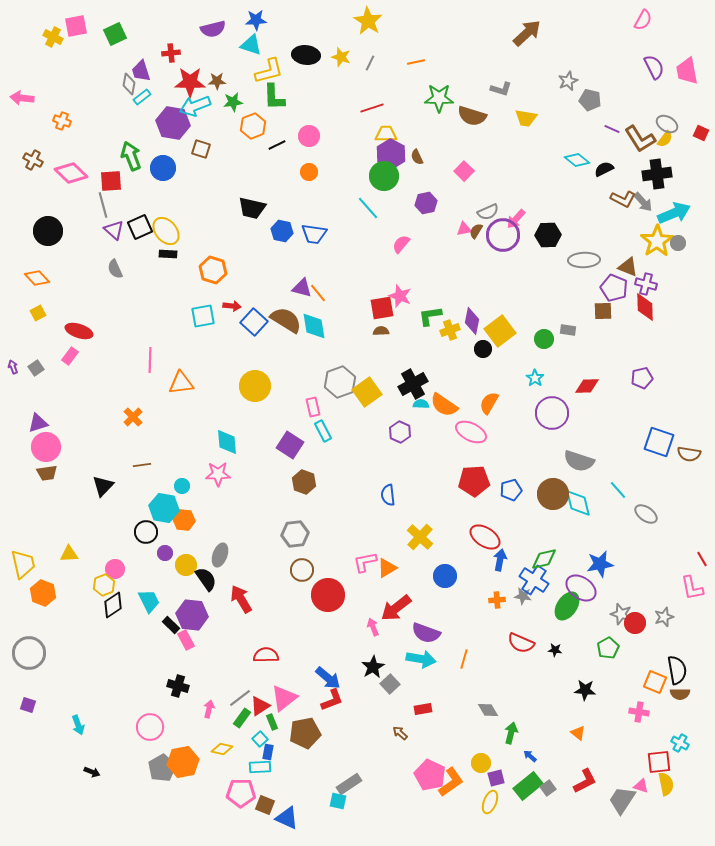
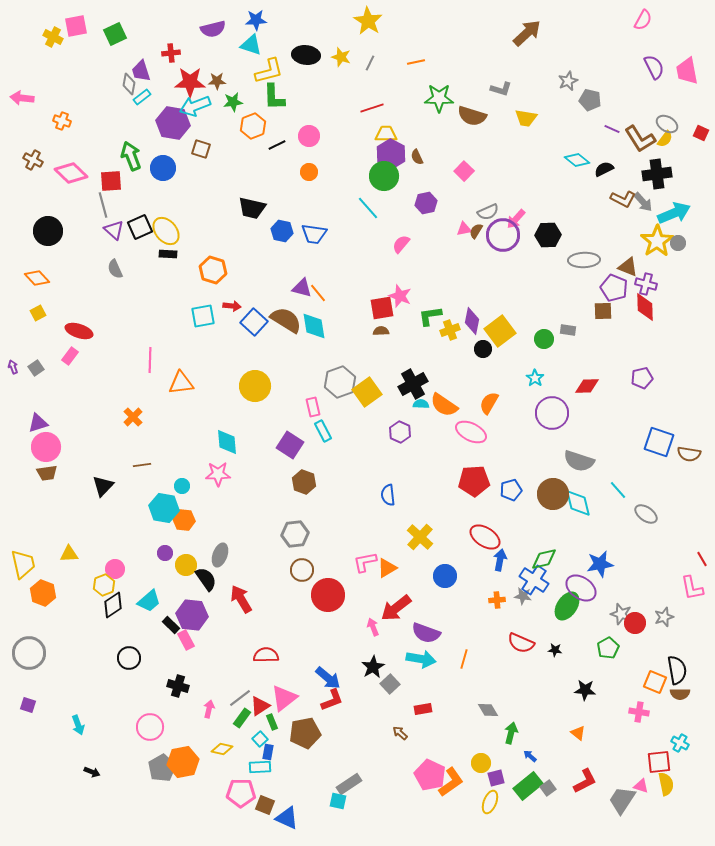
black circle at (146, 532): moved 17 px left, 126 px down
cyan trapezoid at (149, 601): rotated 75 degrees clockwise
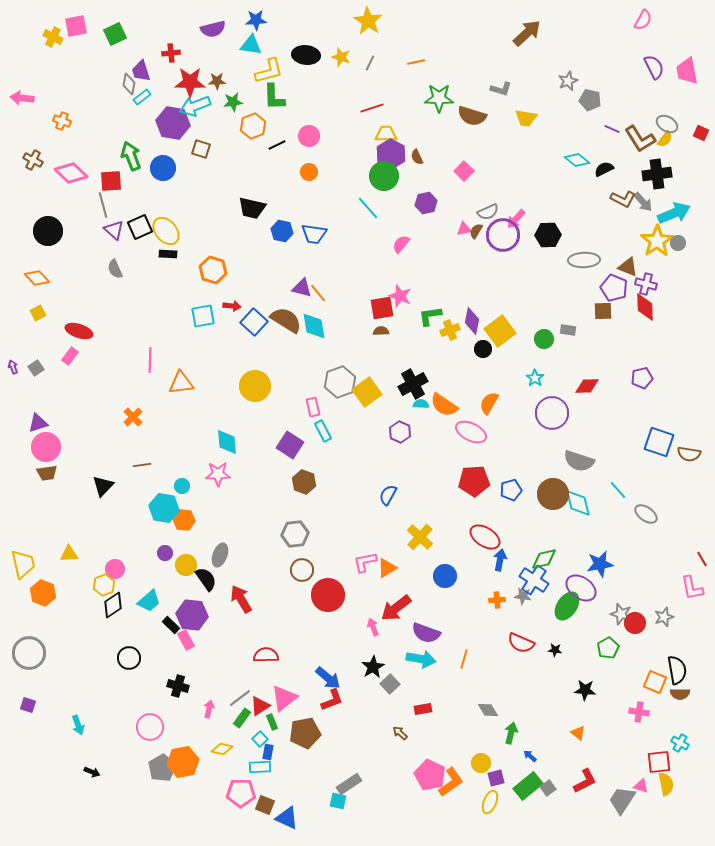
cyan triangle at (251, 45): rotated 10 degrees counterclockwise
blue semicircle at (388, 495): rotated 35 degrees clockwise
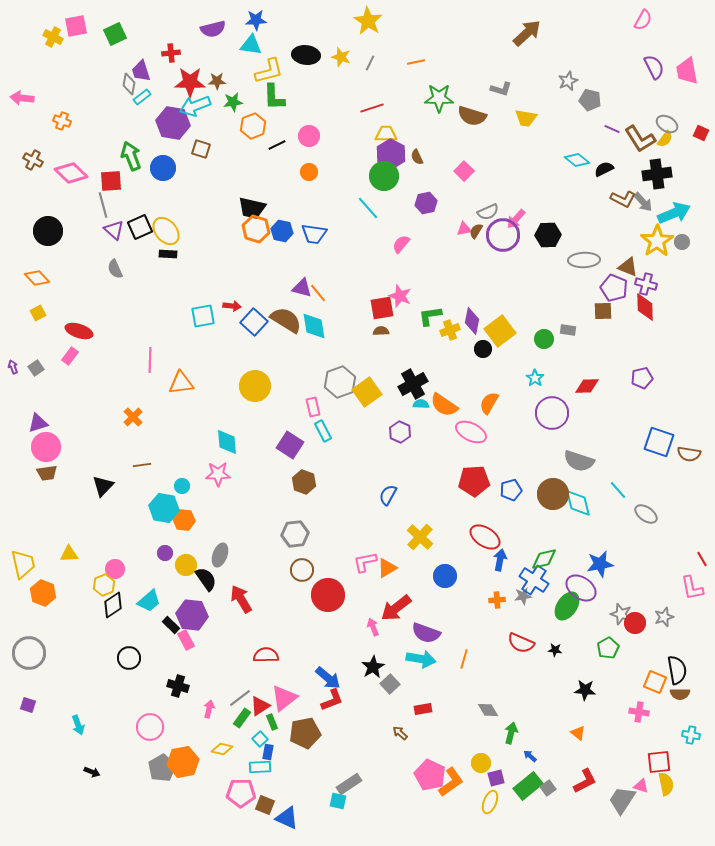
gray circle at (678, 243): moved 4 px right, 1 px up
orange hexagon at (213, 270): moved 43 px right, 41 px up
gray star at (523, 596): rotated 18 degrees counterclockwise
cyan cross at (680, 743): moved 11 px right, 8 px up; rotated 18 degrees counterclockwise
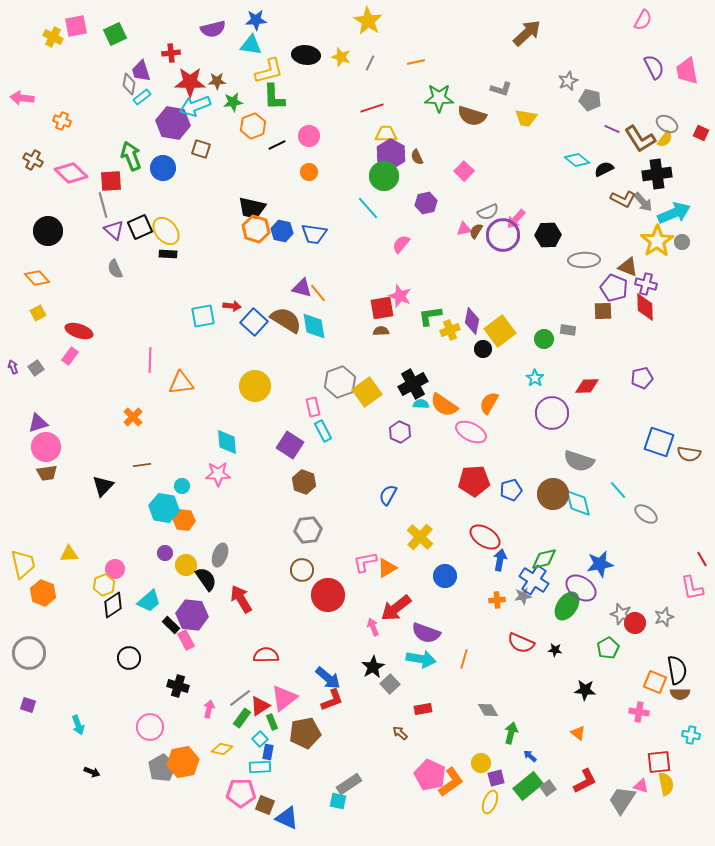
gray hexagon at (295, 534): moved 13 px right, 4 px up
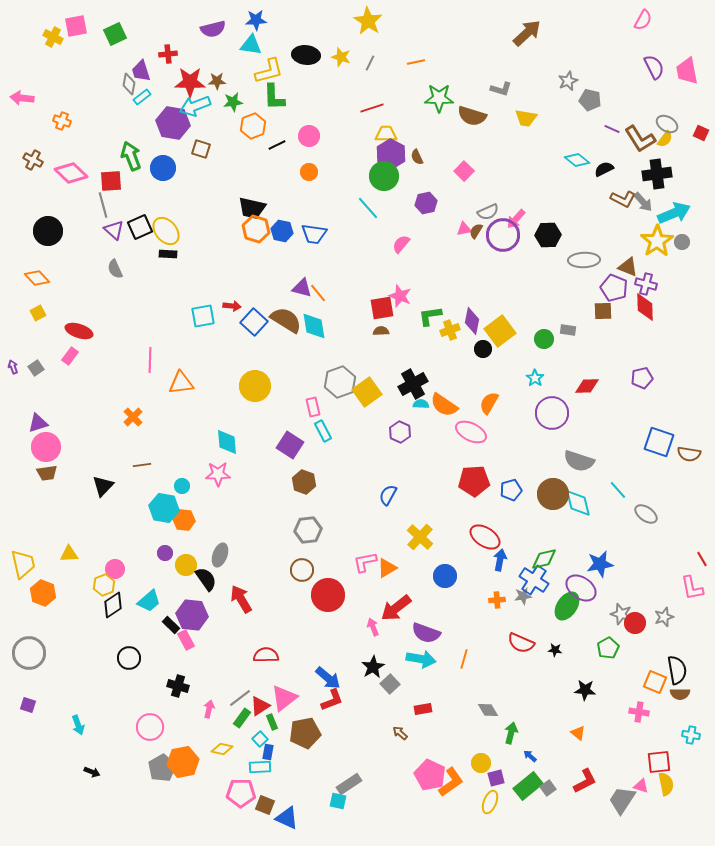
red cross at (171, 53): moved 3 px left, 1 px down
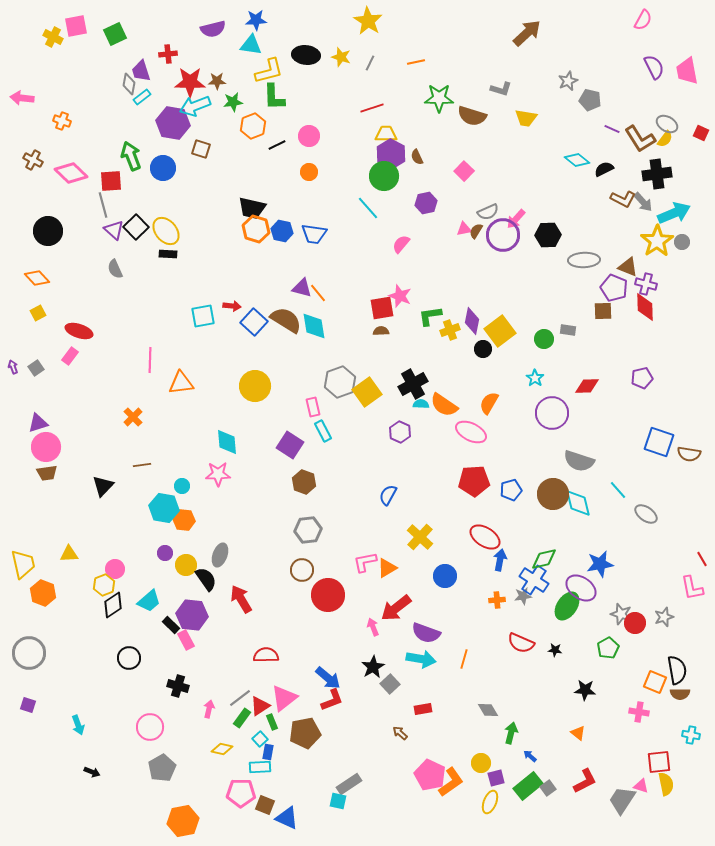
black square at (140, 227): moved 4 px left; rotated 20 degrees counterclockwise
orange hexagon at (183, 762): moved 59 px down
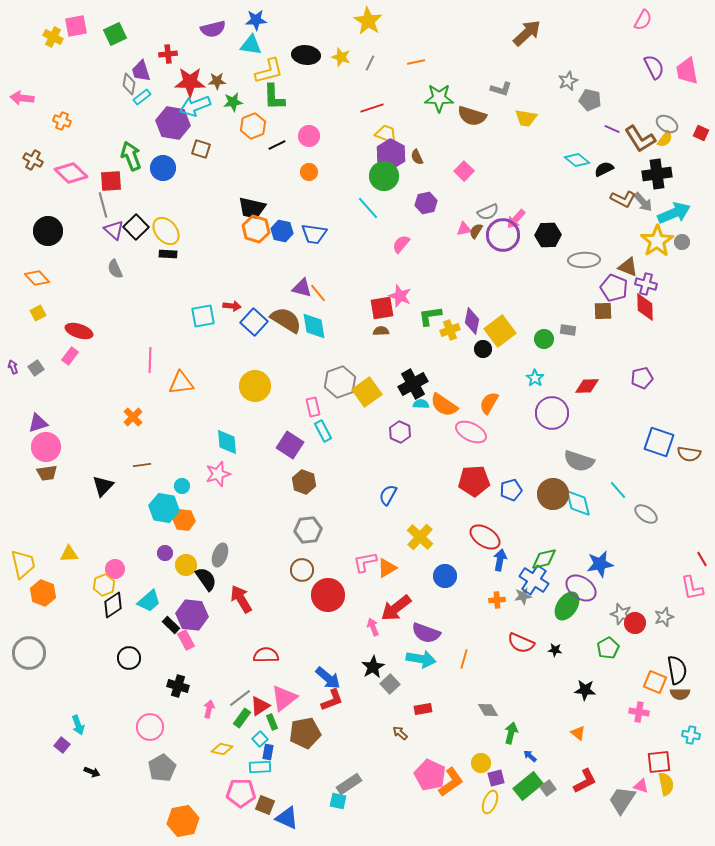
yellow trapezoid at (386, 134): rotated 20 degrees clockwise
pink star at (218, 474): rotated 15 degrees counterclockwise
purple square at (28, 705): moved 34 px right, 40 px down; rotated 21 degrees clockwise
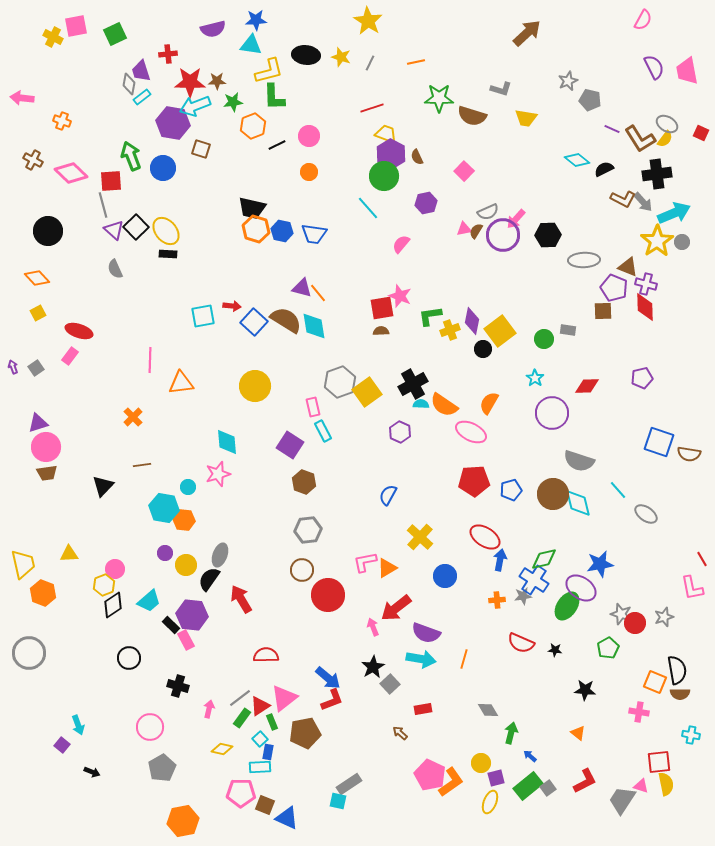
cyan circle at (182, 486): moved 6 px right, 1 px down
black semicircle at (206, 579): moved 3 px right; rotated 110 degrees counterclockwise
